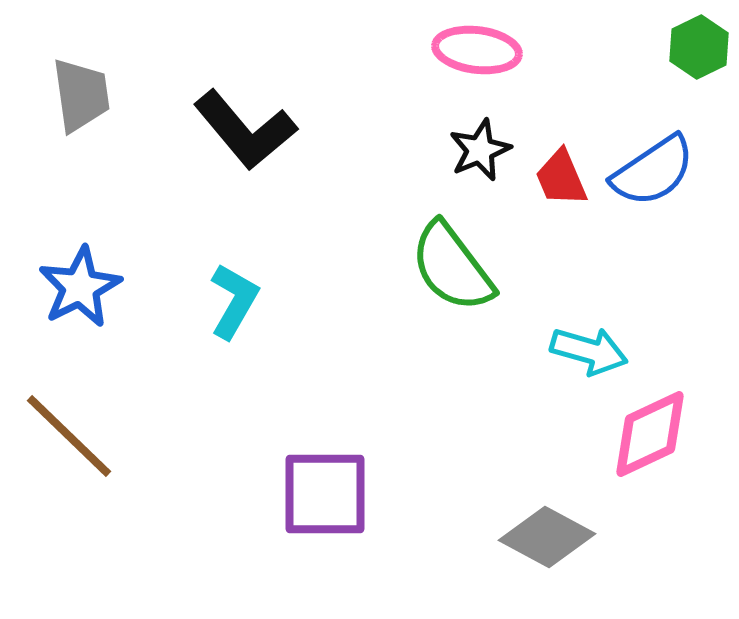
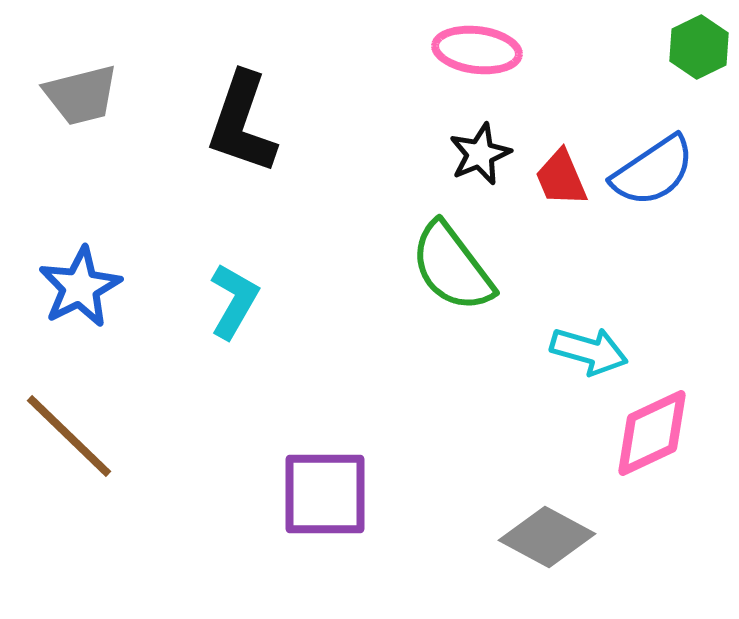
gray trapezoid: rotated 84 degrees clockwise
black L-shape: moved 3 px left, 7 px up; rotated 59 degrees clockwise
black star: moved 4 px down
pink diamond: moved 2 px right, 1 px up
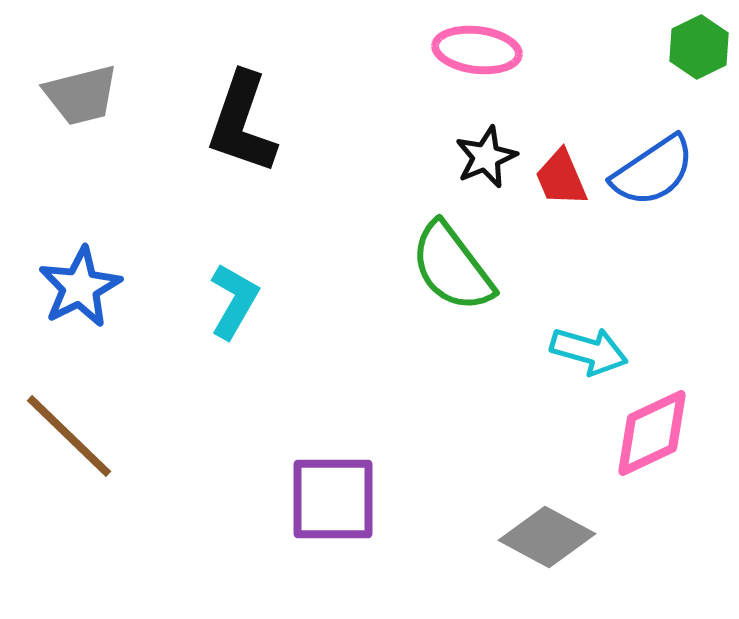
black star: moved 6 px right, 3 px down
purple square: moved 8 px right, 5 px down
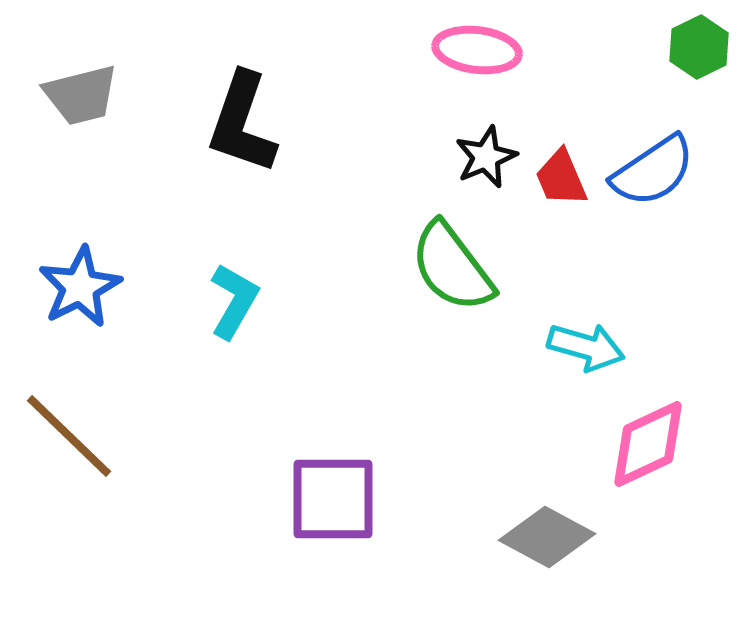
cyan arrow: moved 3 px left, 4 px up
pink diamond: moved 4 px left, 11 px down
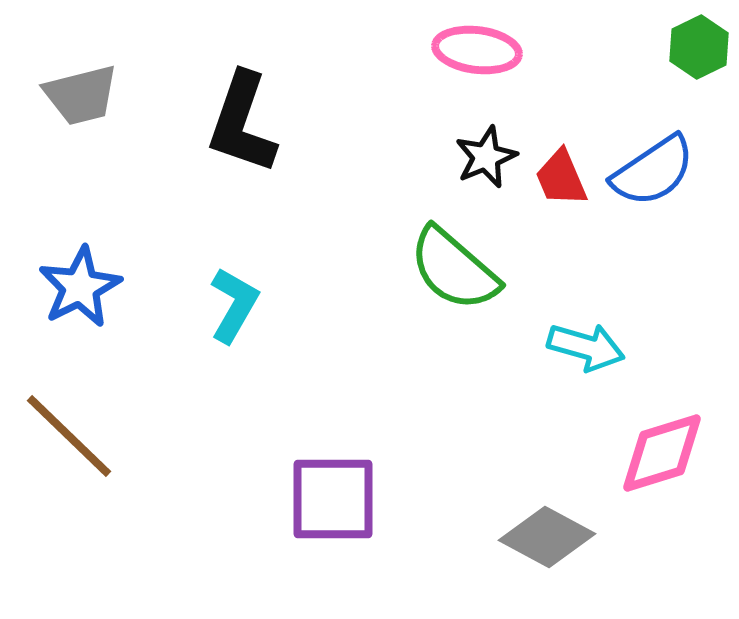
green semicircle: moved 2 px right, 2 px down; rotated 12 degrees counterclockwise
cyan L-shape: moved 4 px down
pink diamond: moved 14 px right, 9 px down; rotated 8 degrees clockwise
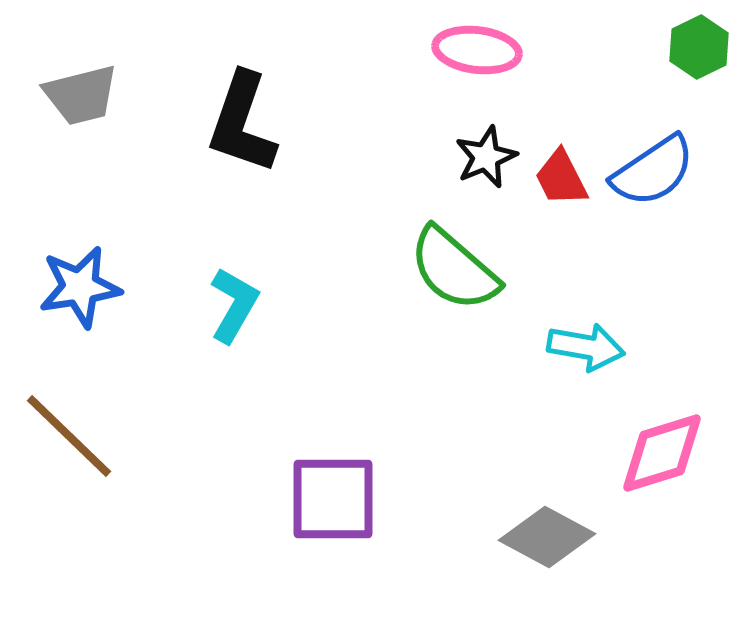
red trapezoid: rotated 4 degrees counterclockwise
blue star: rotated 18 degrees clockwise
cyan arrow: rotated 6 degrees counterclockwise
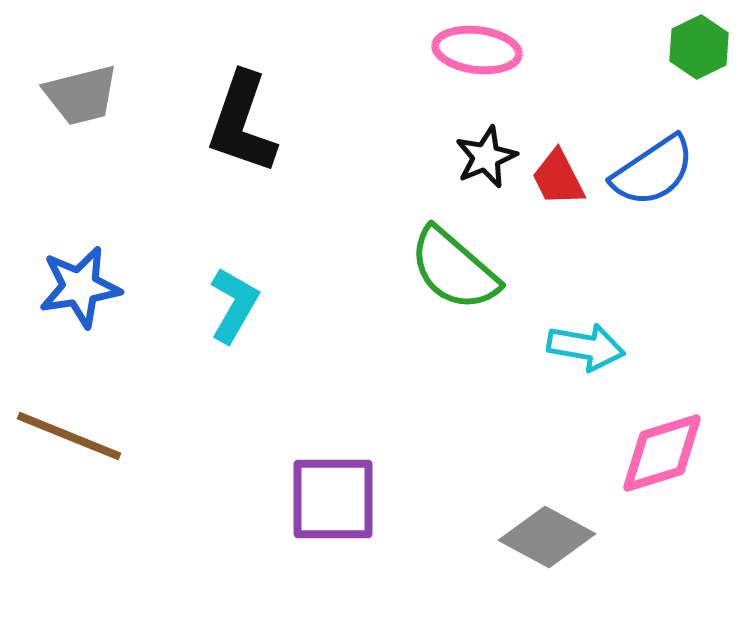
red trapezoid: moved 3 px left
brown line: rotated 22 degrees counterclockwise
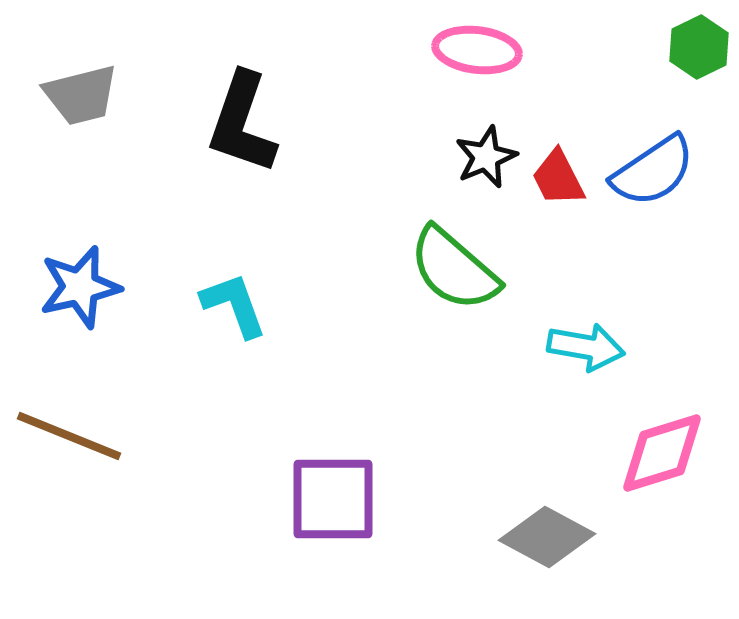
blue star: rotated 4 degrees counterclockwise
cyan L-shape: rotated 50 degrees counterclockwise
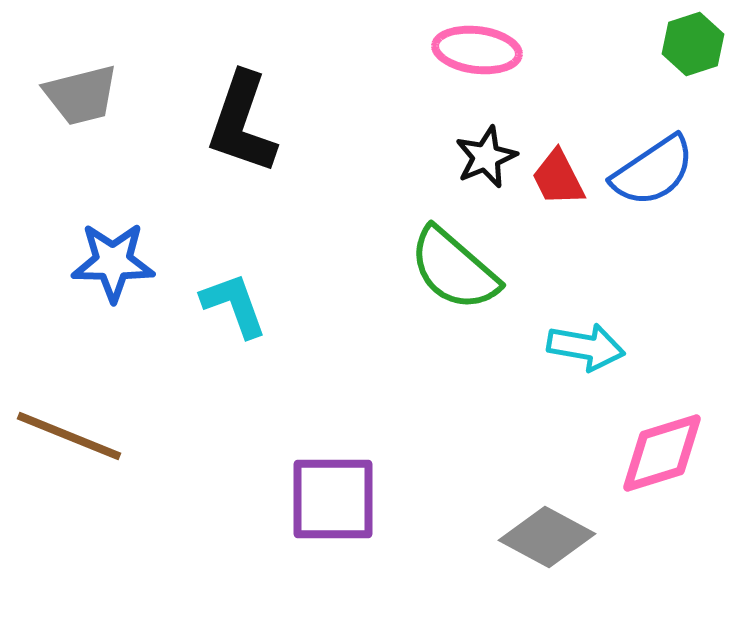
green hexagon: moved 6 px left, 3 px up; rotated 8 degrees clockwise
blue star: moved 33 px right, 25 px up; rotated 14 degrees clockwise
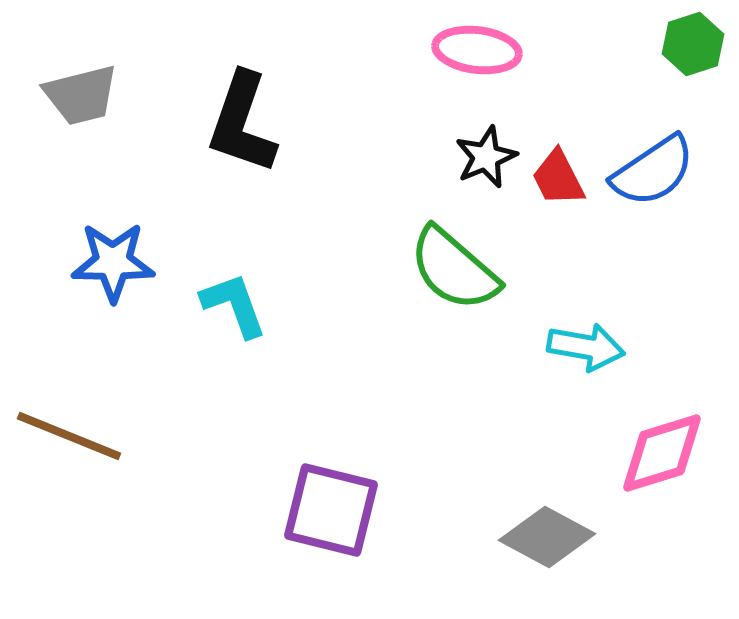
purple square: moved 2 px left, 11 px down; rotated 14 degrees clockwise
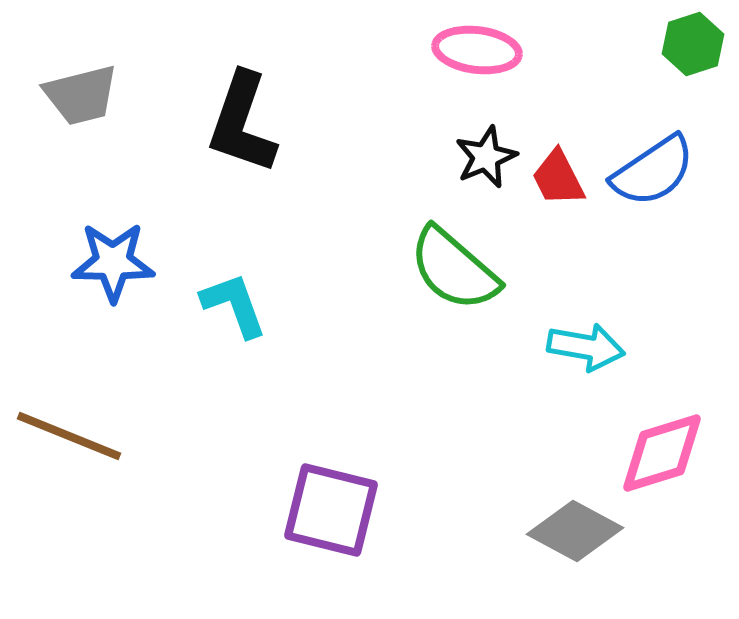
gray diamond: moved 28 px right, 6 px up
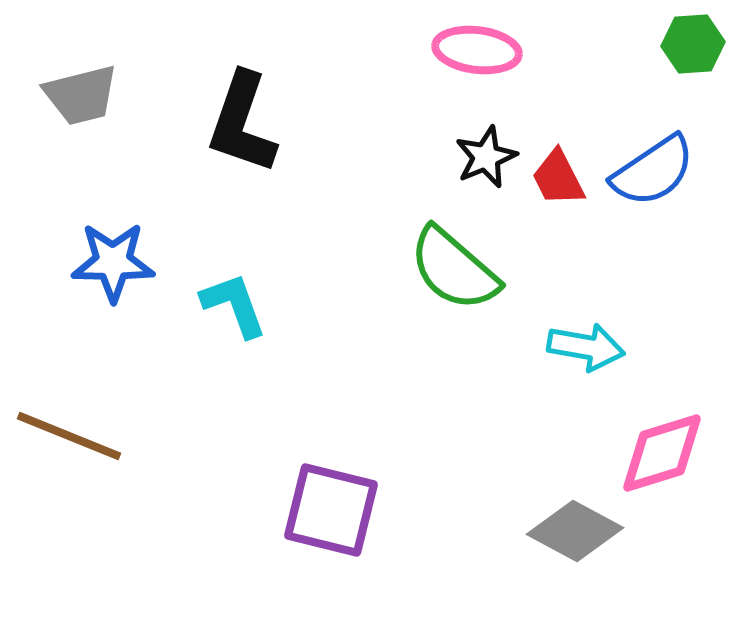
green hexagon: rotated 14 degrees clockwise
